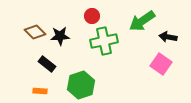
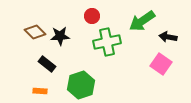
green cross: moved 3 px right, 1 px down
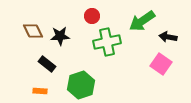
brown diamond: moved 2 px left, 1 px up; rotated 20 degrees clockwise
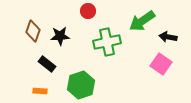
red circle: moved 4 px left, 5 px up
brown diamond: rotated 45 degrees clockwise
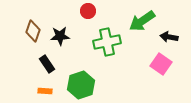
black arrow: moved 1 px right
black rectangle: rotated 18 degrees clockwise
orange rectangle: moved 5 px right
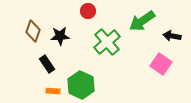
black arrow: moved 3 px right, 1 px up
green cross: rotated 28 degrees counterclockwise
green hexagon: rotated 16 degrees counterclockwise
orange rectangle: moved 8 px right
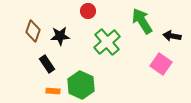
green arrow: rotated 92 degrees clockwise
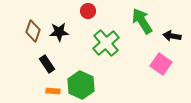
black star: moved 1 px left, 4 px up
green cross: moved 1 px left, 1 px down
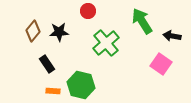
brown diamond: rotated 20 degrees clockwise
green hexagon: rotated 12 degrees counterclockwise
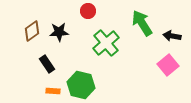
green arrow: moved 2 px down
brown diamond: moved 1 px left; rotated 15 degrees clockwise
pink square: moved 7 px right, 1 px down; rotated 15 degrees clockwise
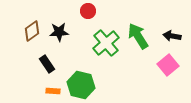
green arrow: moved 4 px left, 13 px down
